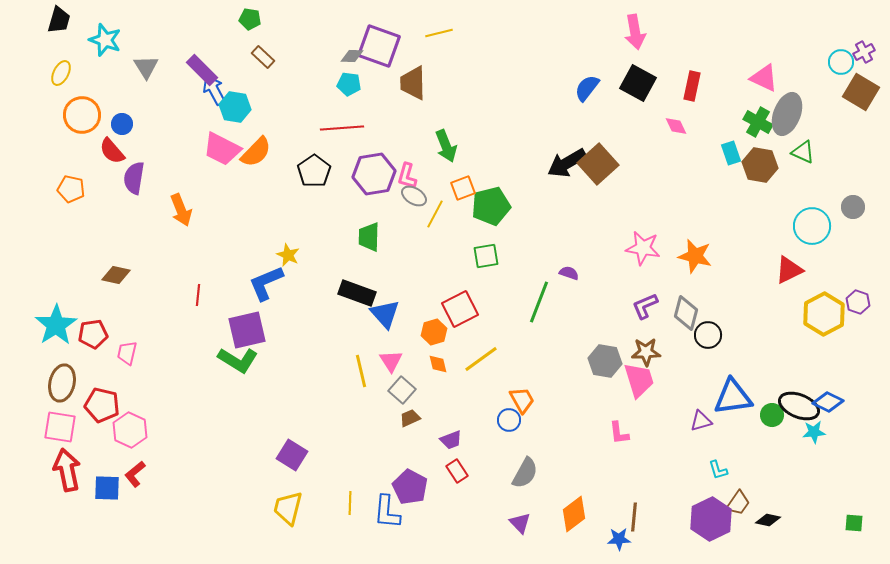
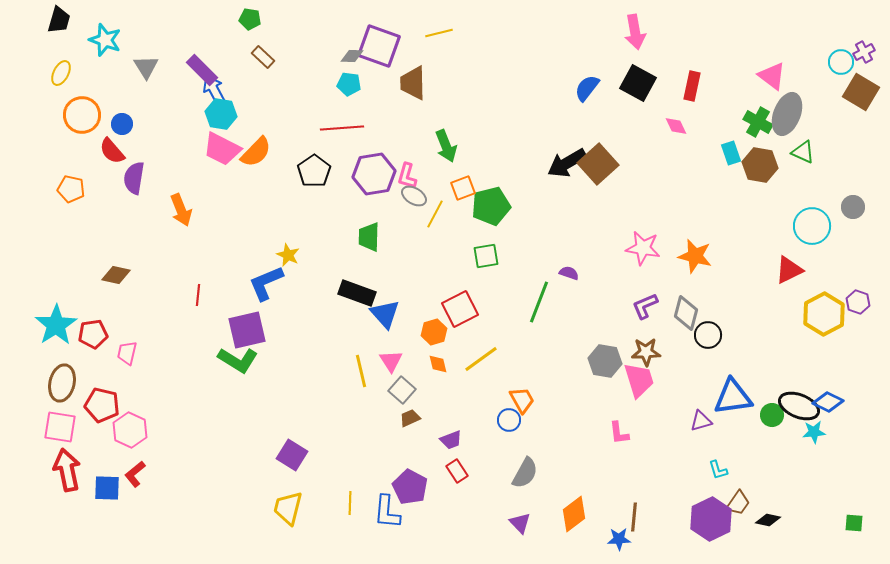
pink triangle at (764, 78): moved 8 px right, 2 px up; rotated 12 degrees clockwise
cyan hexagon at (235, 107): moved 14 px left, 7 px down
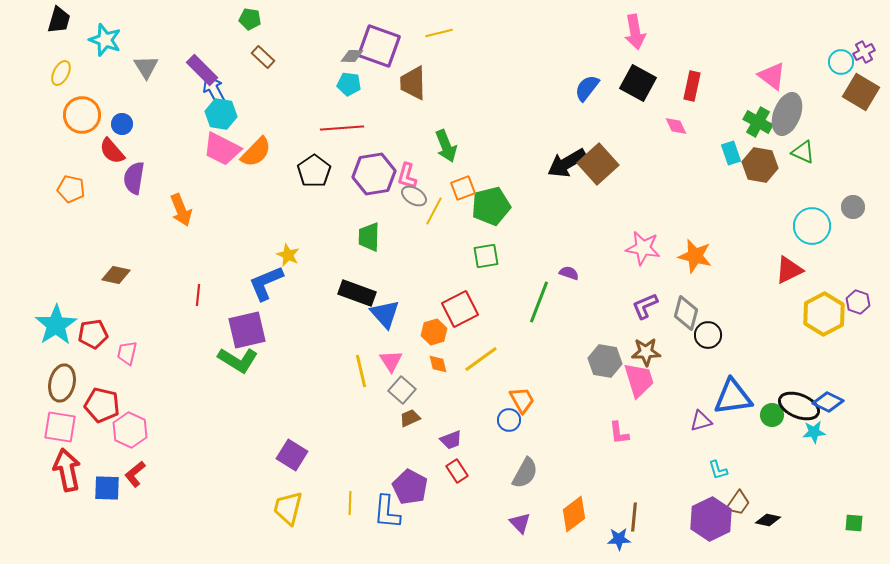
yellow line at (435, 214): moved 1 px left, 3 px up
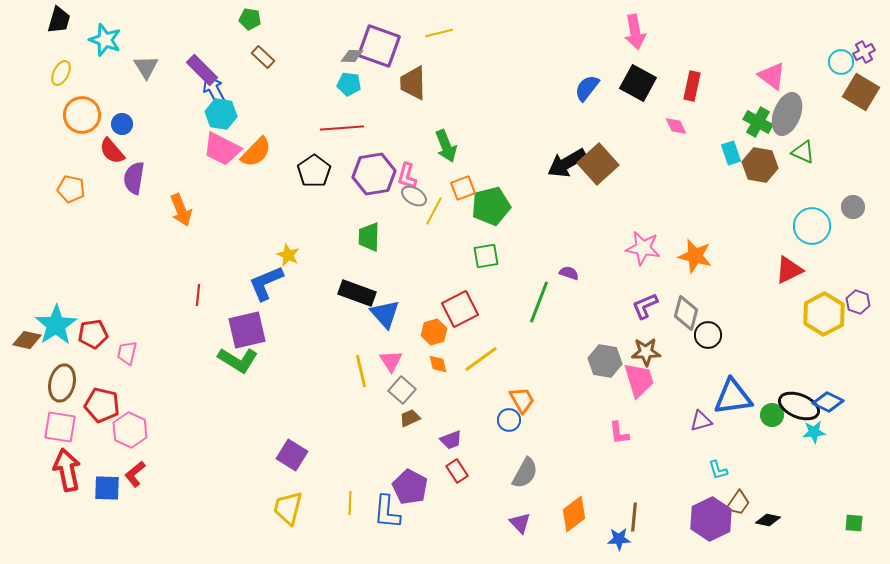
brown diamond at (116, 275): moved 89 px left, 65 px down
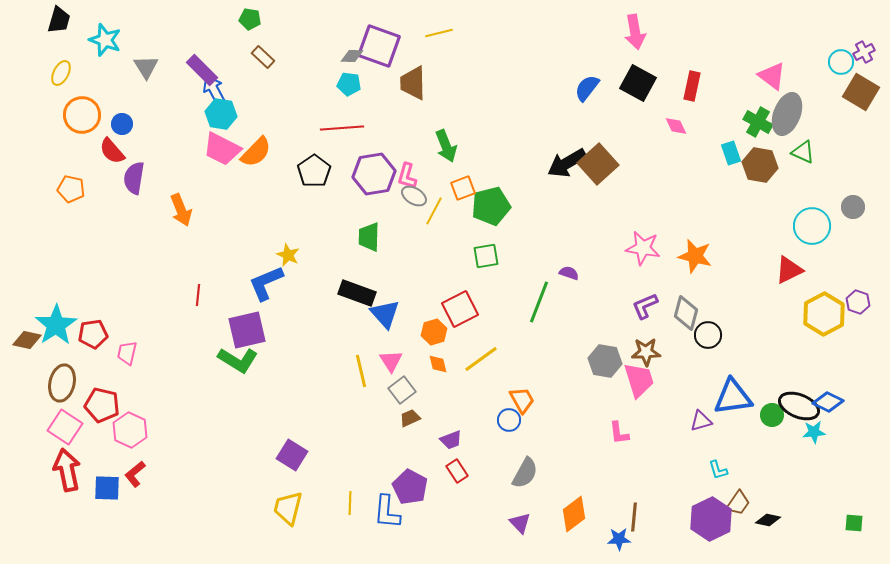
gray square at (402, 390): rotated 12 degrees clockwise
pink square at (60, 427): moved 5 px right; rotated 24 degrees clockwise
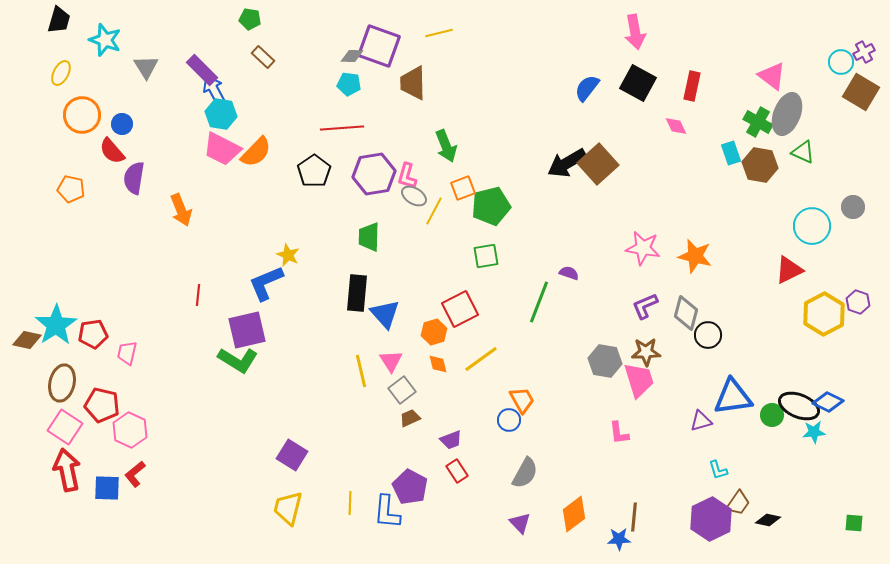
black rectangle at (357, 293): rotated 75 degrees clockwise
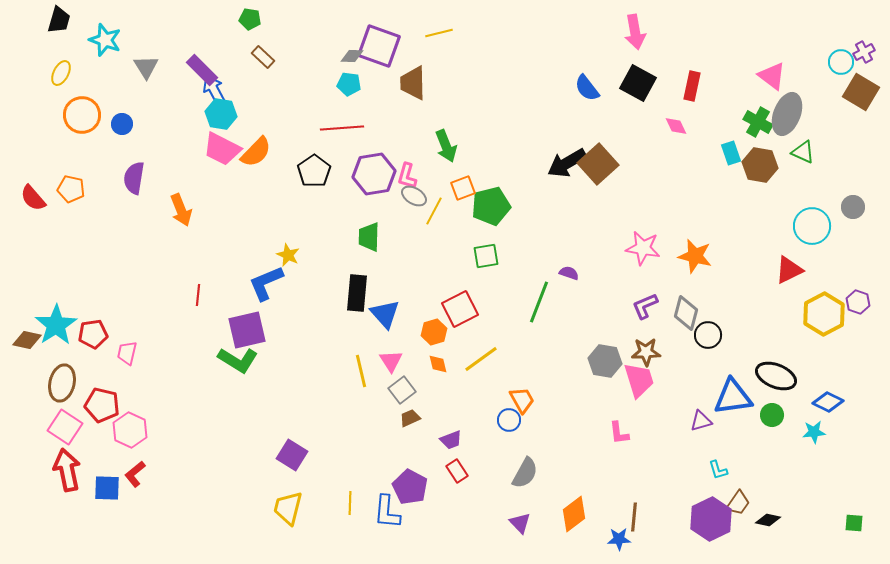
blue semicircle at (587, 88): rotated 76 degrees counterclockwise
red semicircle at (112, 151): moved 79 px left, 47 px down
black ellipse at (799, 406): moved 23 px left, 30 px up
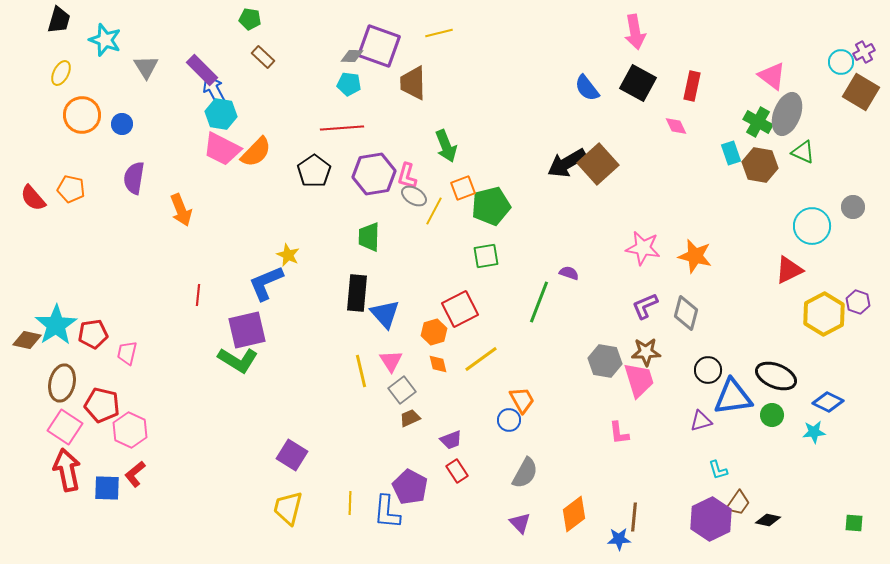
black circle at (708, 335): moved 35 px down
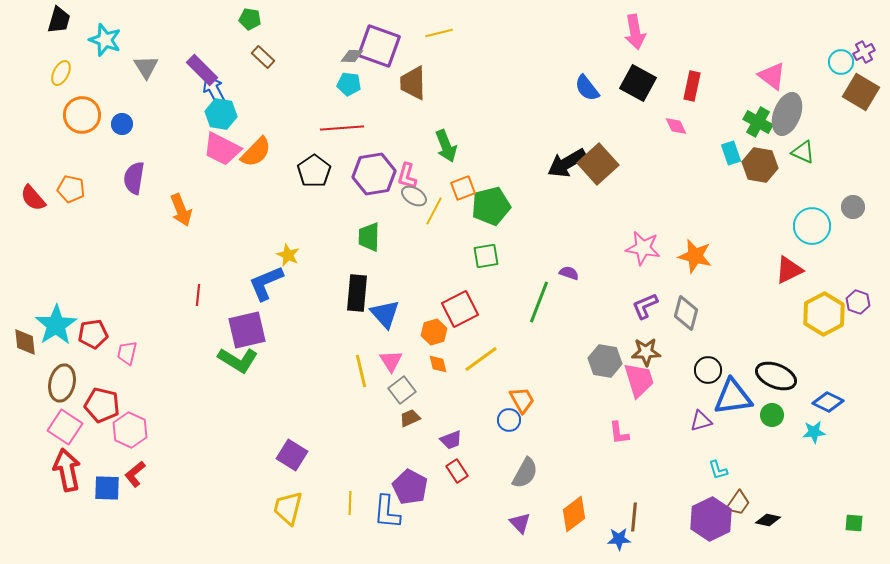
brown diamond at (27, 340): moved 2 px left, 2 px down; rotated 72 degrees clockwise
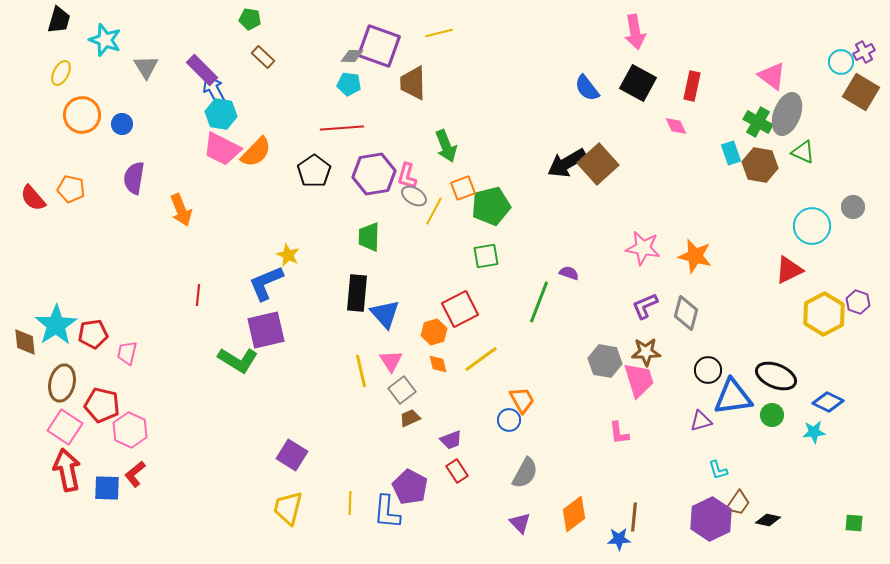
purple square at (247, 330): moved 19 px right
